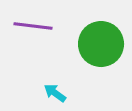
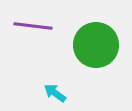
green circle: moved 5 px left, 1 px down
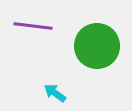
green circle: moved 1 px right, 1 px down
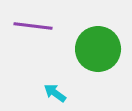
green circle: moved 1 px right, 3 px down
